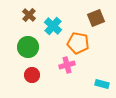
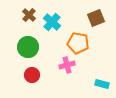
cyan cross: moved 1 px left, 4 px up
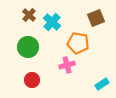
red circle: moved 5 px down
cyan rectangle: rotated 48 degrees counterclockwise
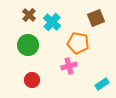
green circle: moved 2 px up
pink cross: moved 2 px right, 1 px down
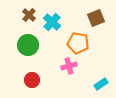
cyan rectangle: moved 1 px left
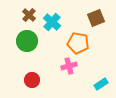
green circle: moved 1 px left, 4 px up
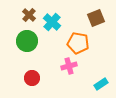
red circle: moved 2 px up
